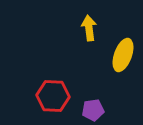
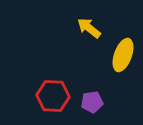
yellow arrow: rotated 45 degrees counterclockwise
purple pentagon: moved 1 px left, 8 px up
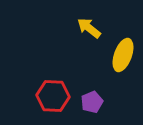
purple pentagon: rotated 15 degrees counterclockwise
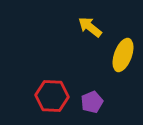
yellow arrow: moved 1 px right, 1 px up
red hexagon: moved 1 px left
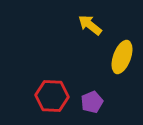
yellow arrow: moved 2 px up
yellow ellipse: moved 1 px left, 2 px down
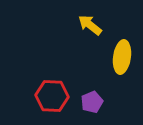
yellow ellipse: rotated 12 degrees counterclockwise
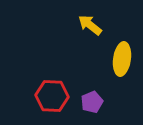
yellow ellipse: moved 2 px down
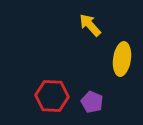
yellow arrow: rotated 10 degrees clockwise
purple pentagon: rotated 25 degrees counterclockwise
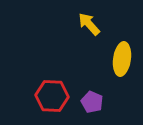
yellow arrow: moved 1 px left, 1 px up
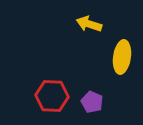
yellow arrow: rotated 30 degrees counterclockwise
yellow ellipse: moved 2 px up
